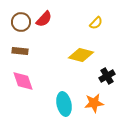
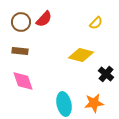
black cross: moved 1 px left, 2 px up; rotated 21 degrees counterclockwise
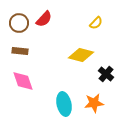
brown circle: moved 2 px left, 1 px down
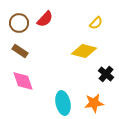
red semicircle: moved 1 px right
brown rectangle: rotated 28 degrees clockwise
yellow diamond: moved 3 px right, 4 px up
cyan ellipse: moved 1 px left, 1 px up
